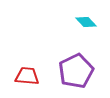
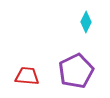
cyan diamond: rotated 70 degrees clockwise
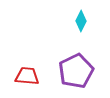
cyan diamond: moved 5 px left, 1 px up
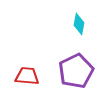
cyan diamond: moved 2 px left, 3 px down; rotated 15 degrees counterclockwise
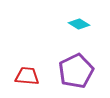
cyan diamond: rotated 70 degrees counterclockwise
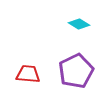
red trapezoid: moved 1 px right, 2 px up
